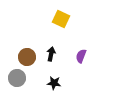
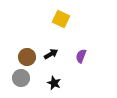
black arrow: rotated 48 degrees clockwise
gray circle: moved 4 px right
black star: rotated 16 degrees clockwise
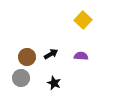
yellow square: moved 22 px right, 1 px down; rotated 18 degrees clockwise
purple semicircle: rotated 72 degrees clockwise
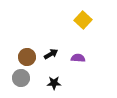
purple semicircle: moved 3 px left, 2 px down
black star: rotated 24 degrees counterclockwise
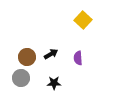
purple semicircle: rotated 96 degrees counterclockwise
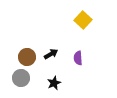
black star: rotated 24 degrees counterclockwise
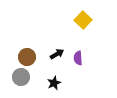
black arrow: moved 6 px right
gray circle: moved 1 px up
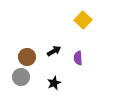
black arrow: moved 3 px left, 3 px up
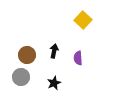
black arrow: rotated 48 degrees counterclockwise
brown circle: moved 2 px up
